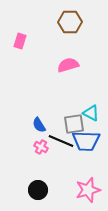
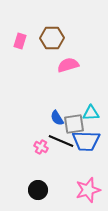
brown hexagon: moved 18 px left, 16 px down
cyan triangle: rotated 30 degrees counterclockwise
blue semicircle: moved 18 px right, 7 px up
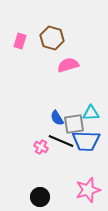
brown hexagon: rotated 15 degrees clockwise
black circle: moved 2 px right, 7 px down
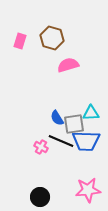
pink star: rotated 10 degrees clockwise
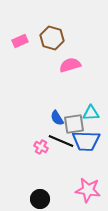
pink rectangle: rotated 49 degrees clockwise
pink semicircle: moved 2 px right
pink star: rotated 15 degrees clockwise
black circle: moved 2 px down
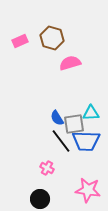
pink semicircle: moved 2 px up
black line: rotated 30 degrees clockwise
pink cross: moved 6 px right, 21 px down
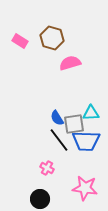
pink rectangle: rotated 56 degrees clockwise
black line: moved 2 px left, 1 px up
pink star: moved 3 px left, 2 px up
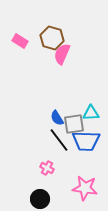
pink semicircle: moved 8 px left, 9 px up; rotated 50 degrees counterclockwise
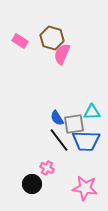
cyan triangle: moved 1 px right, 1 px up
black circle: moved 8 px left, 15 px up
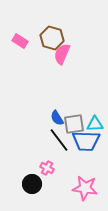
cyan triangle: moved 3 px right, 12 px down
